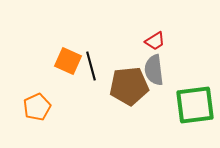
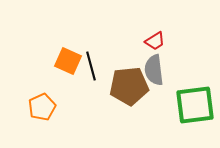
orange pentagon: moved 5 px right
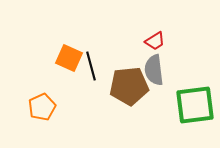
orange square: moved 1 px right, 3 px up
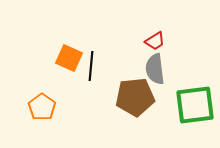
black line: rotated 20 degrees clockwise
gray semicircle: moved 1 px right, 1 px up
brown pentagon: moved 6 px right, 11 px down
orange pentagon: rotated 12 degrees counterclockwise
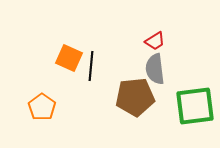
green square: moved 1 px down
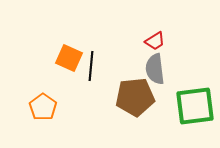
orange pentagon: moved 1 px right
